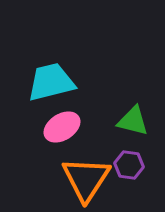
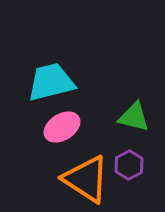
green triangle: moved 1 px right, 4 px up
purple hexagon: rotated 24 degrees clockwise
orange triangle: rotated 30 degrees counterclockwise
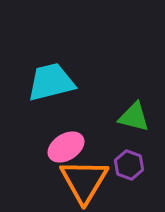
pink ellipse: moved 4 px right, 20 px down
purple hexagon: rotated 12 degrees counterclockwise
orange triangle: moved 2 px left, 2 px down; rotated 28 degrees clockwise
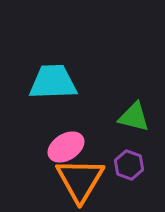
cyan trapezoid: moved 2 px right; rotated 12 degrees clockwise
orange triangle: moved 4 px left, 1 px up
